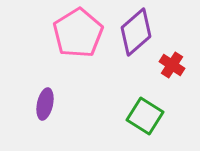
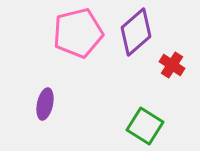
pink pentagon: rotated 18 degrees clockwise
green square: moved 10 px down
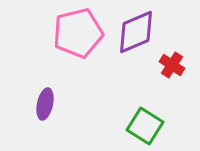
purple diamond: rotated 18 degrees clockwise
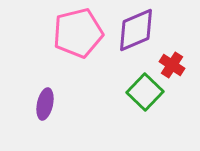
purple diamond: moved 2 px up
green square: moved 34 px up; rotated 12 degrees clockwise
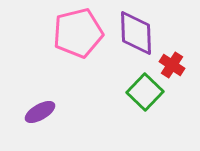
purple diamond: moved 3 px down; rotated 69 degrees counterclockwise
purple ellipse: moved 5 px left, 8 px down; rotated 48 degrees clockwise
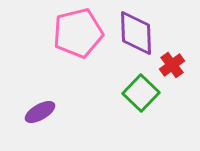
red cross: rotated 20 degrees clockwise
green square: moved 4 px left, 1 px down
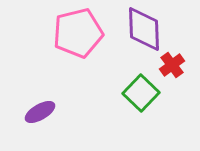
purple diamond: moved 8 px right, 4 px up
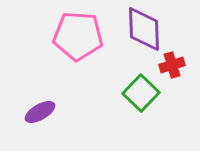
pink pentagon: moved 3 px down; rotated 18 degrees clockwise
red cross: rotated 20 degrees clockwise
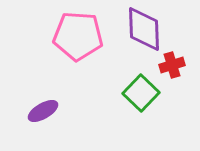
purple ellipse: moved 3 px right, 1 px up
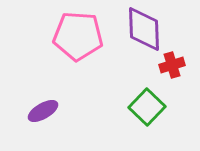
green square: moved 6 px right, 14 px down
